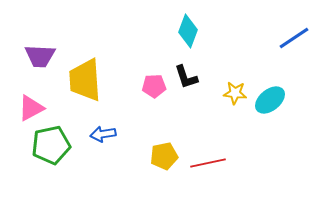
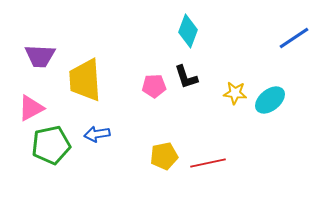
blue arrow: moved 6 px left
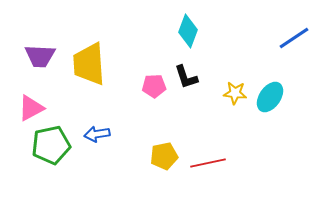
yellow trapezoid: moved 4 px right, 16 px up
cyan ellipse: moved 3 px up; rotated 16 degrees counterclockwise
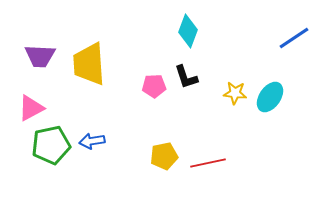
blue arrow: moved 5 px left, 7 px down
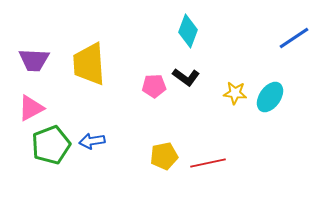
purple trapezoid: moved 6 px left, 4 px down
black L-shape: rotated 36 degrees counterclockwise
green pentagon: rotated 9 degrees counterclockwise
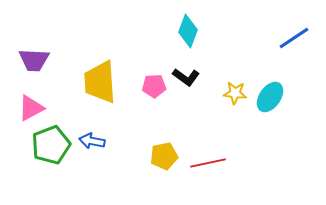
yellow trapezoid: moved 11 px right, 18 px down
blue arrow: rotated 20 degrees clockwise
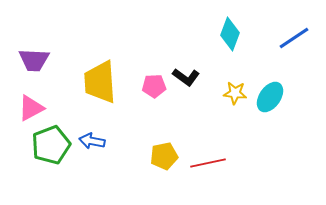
cyan diamond: moved 42 px right, 3 px down
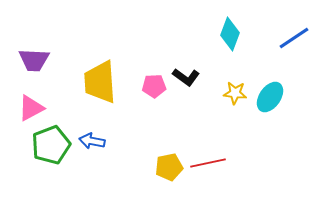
yellow pentagon: moved 5 px right, 11 px down
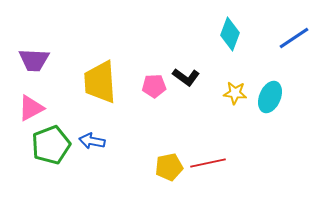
cyan ellipse: rotated 12 degrees counterclockwise
